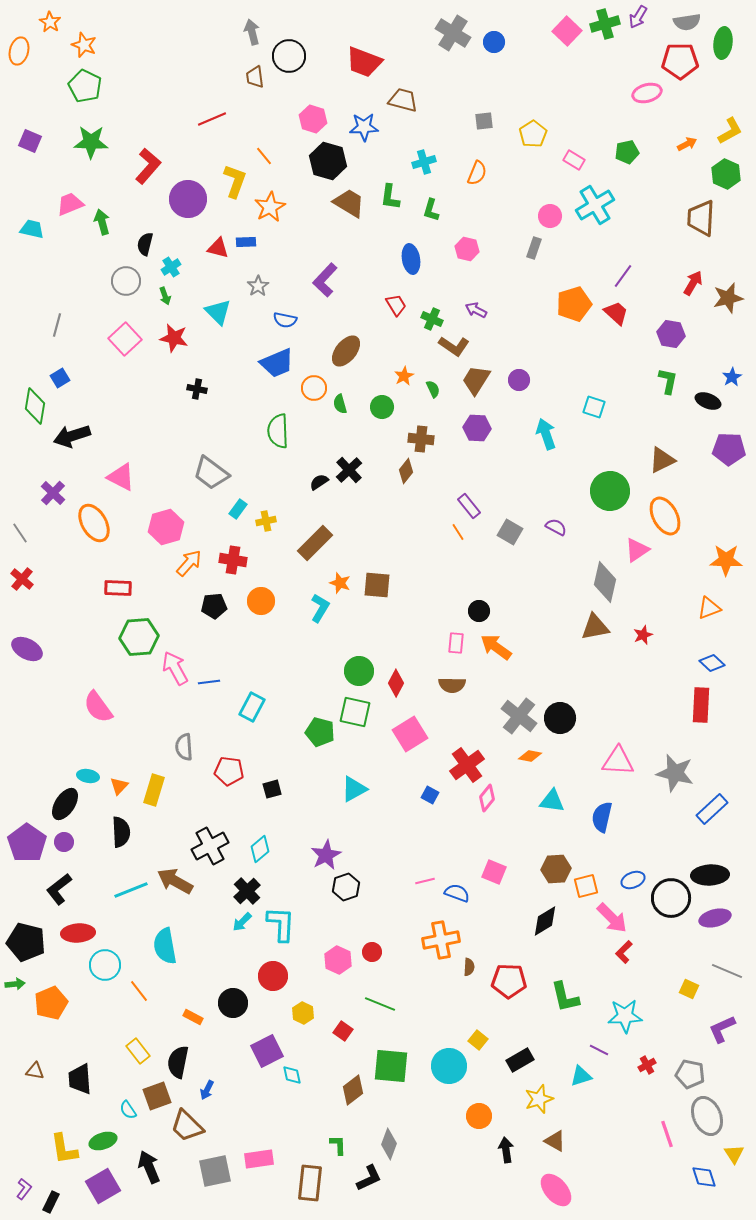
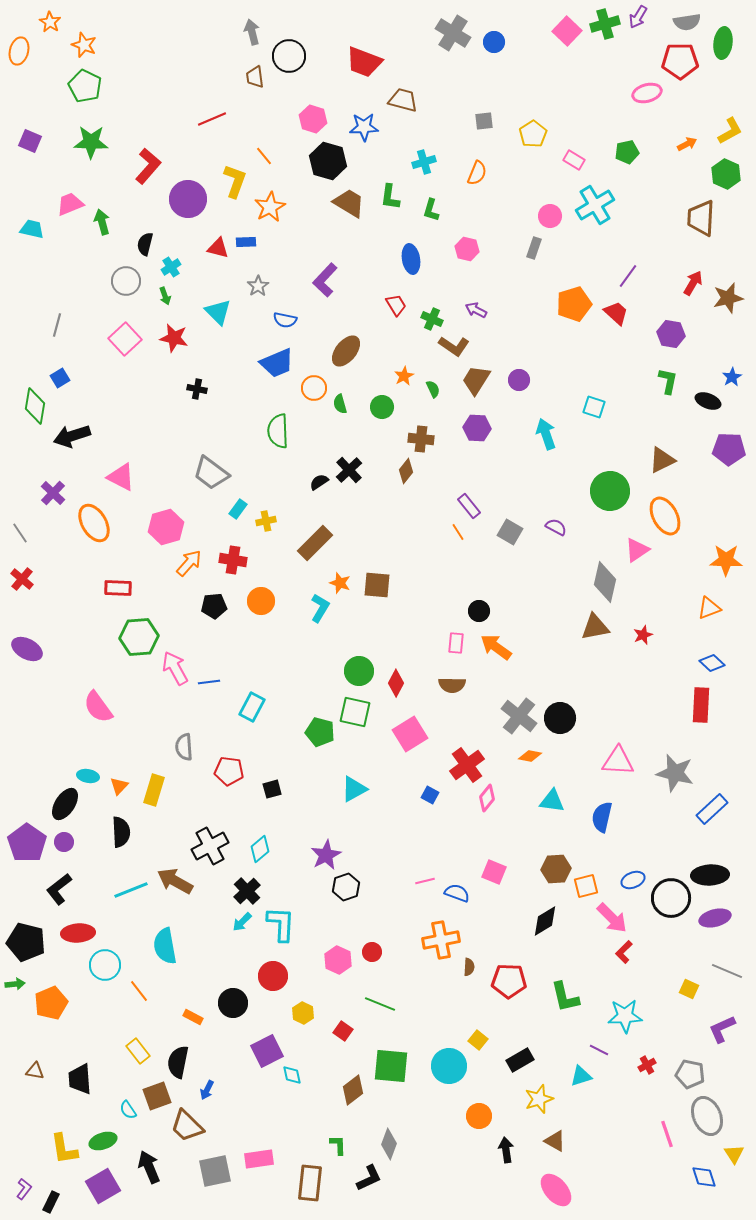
purple line at (623, 276): moved 5 px right
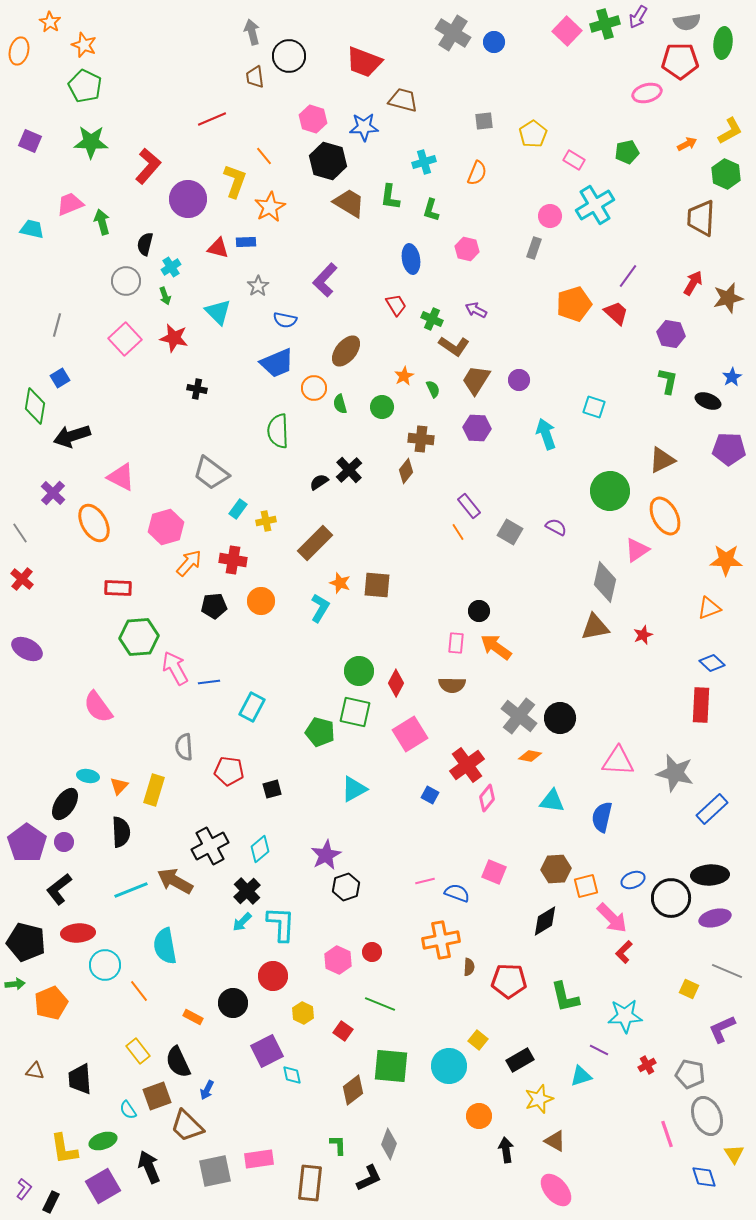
black semicircle at (178, 1062): rotated 36 degrees counterclockwise
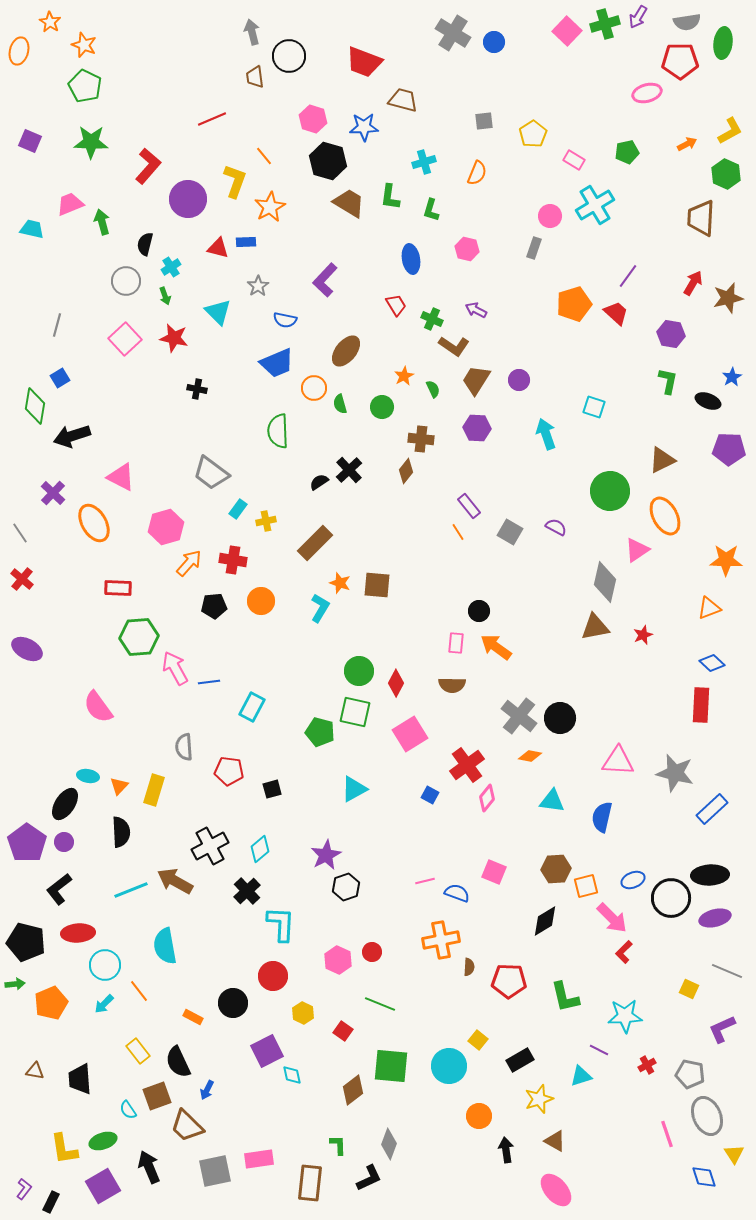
cyan arrow at (242, 922): moved 138 px left, 82 px down
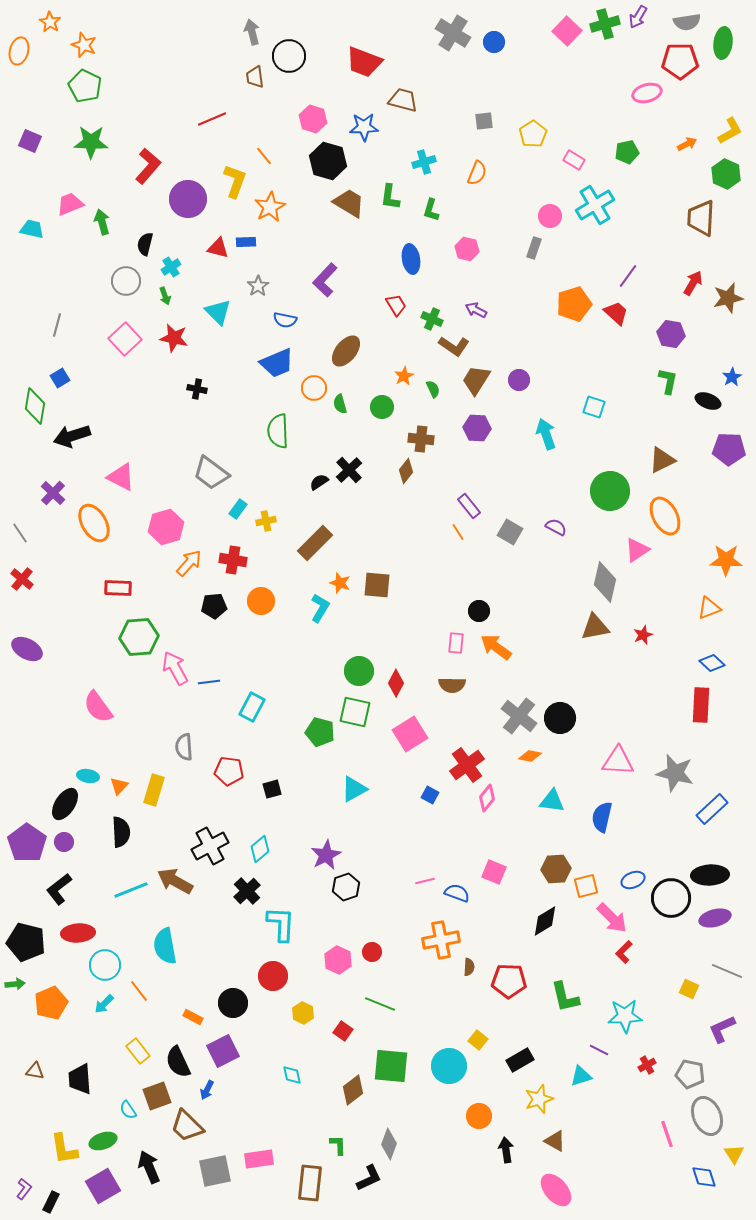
purple square at (267, 1051): moved 44 px left
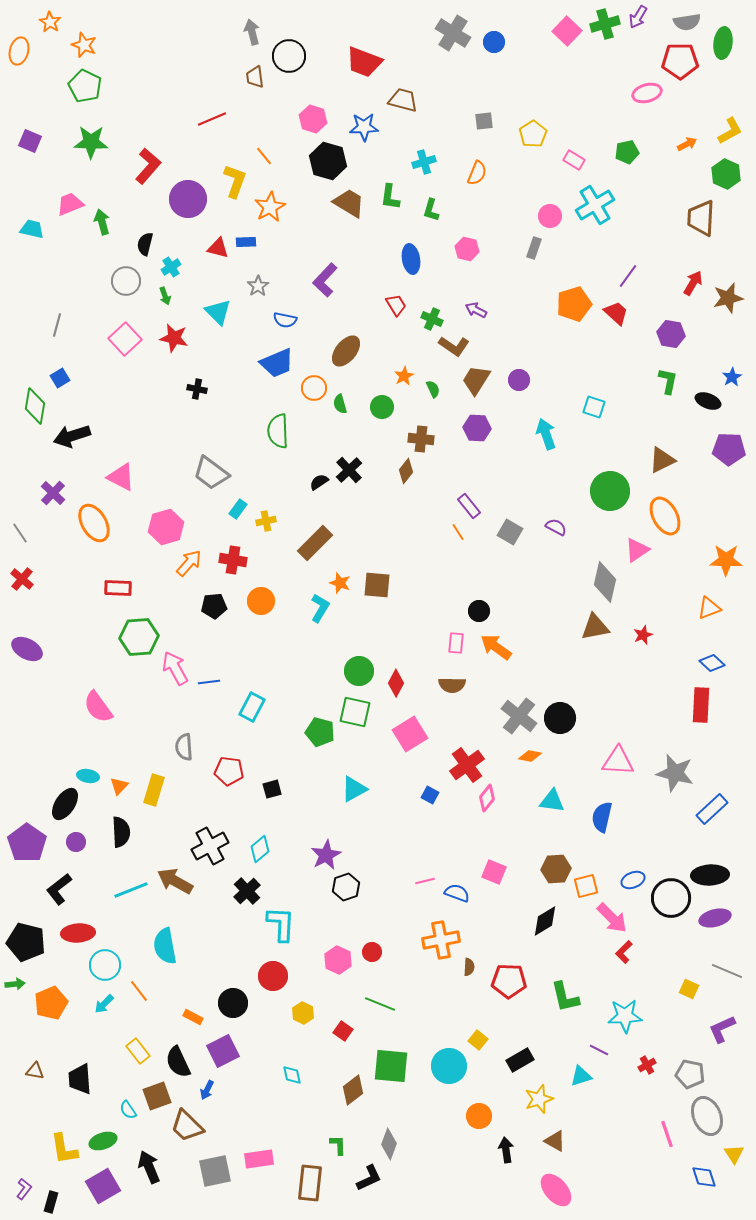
purple circle at (64, 842): moved 12 px right
black rectangle at (51, 1202): rotated 10 degrees counterclockwise
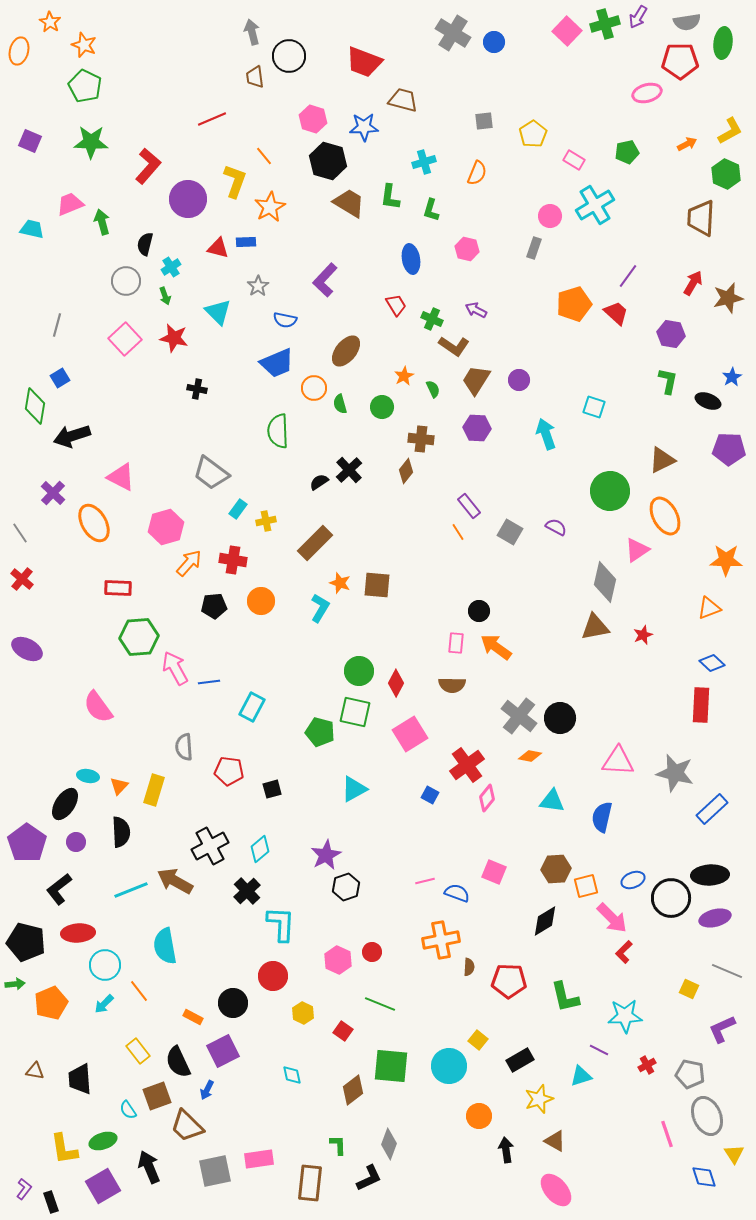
black rectangle at (51, 1202): rotated 35 degrees counterclockwise
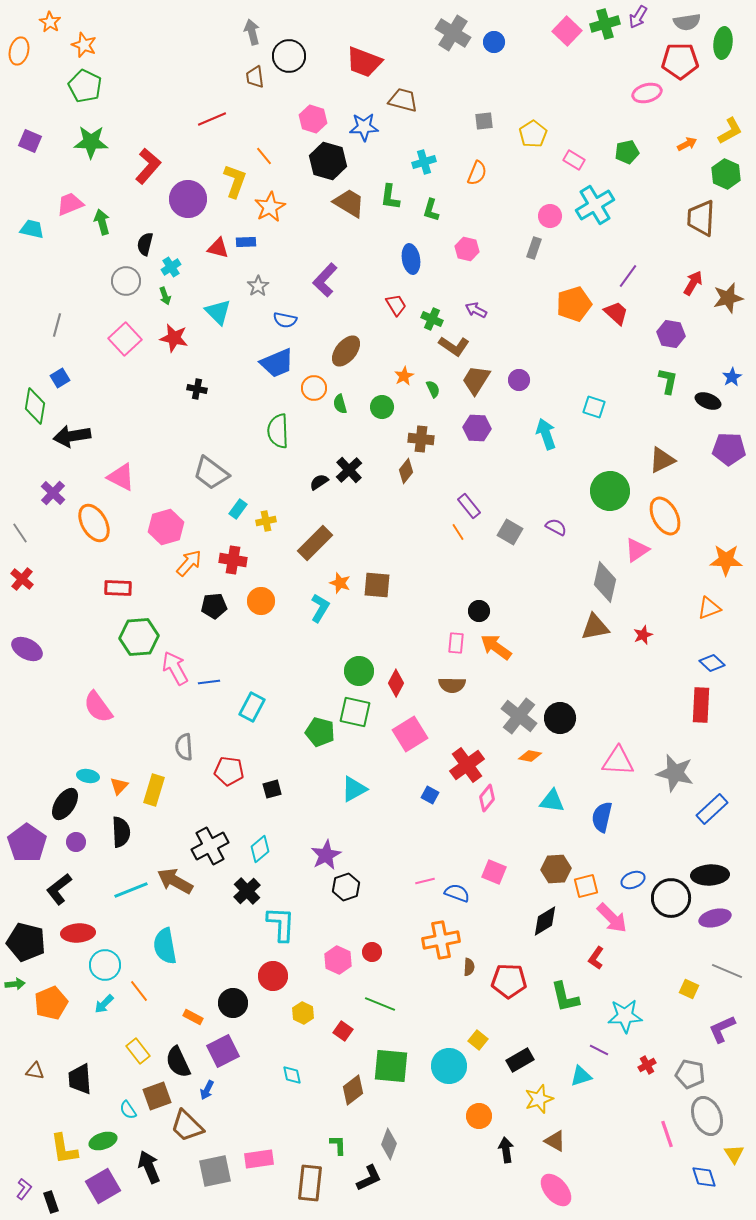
black arrow at (72, 436): rotated 9 degrees clockwise
red L-shape at (624, 952): moved 28 px left, 6 px down; rotated 10 degrees counterclockwise
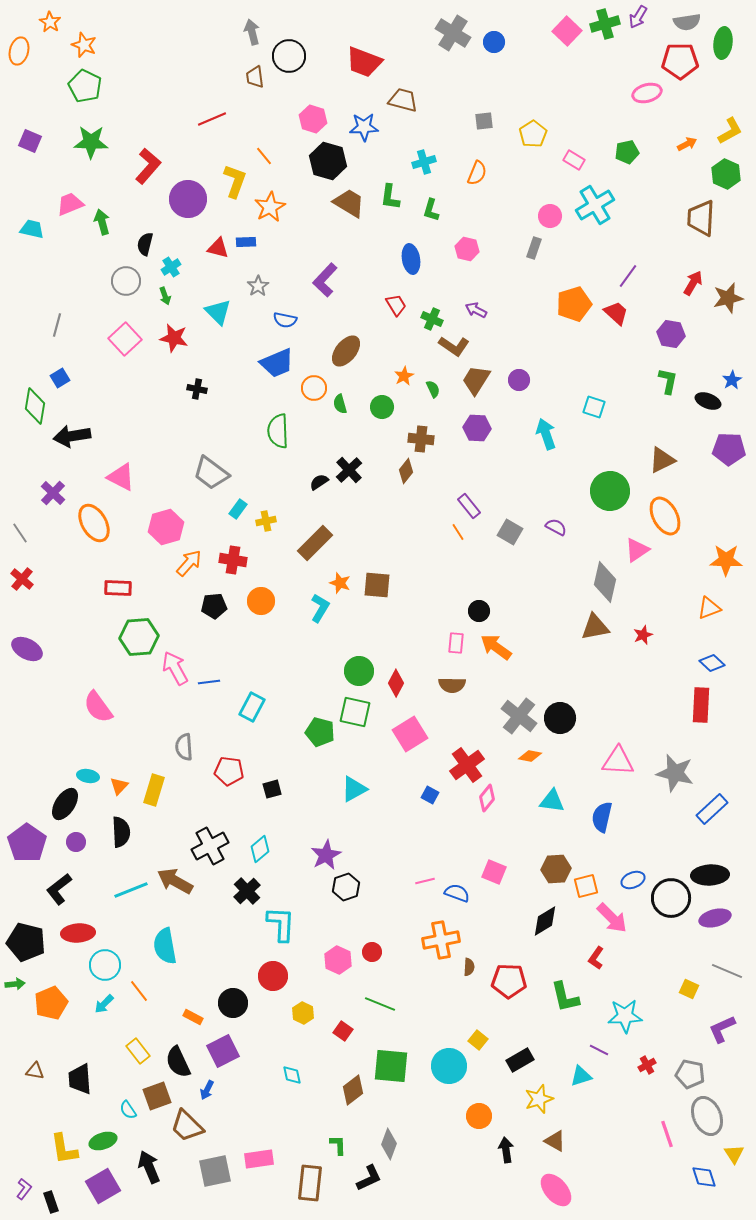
blue star at (732, 377): moved 3 px down
